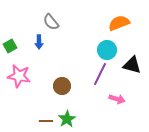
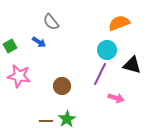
blue arrow: rotated 56 degrees counterclockwise
pink arrow: moved 1 px left, 1 px up
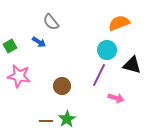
purple line: moved 1 px left, 1 px down
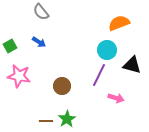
gray semicircle: moved 10 px left, 10 px up
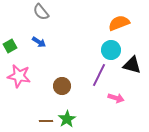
cyan circle: moved 4 px right
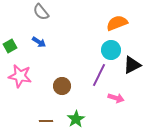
orange semicircle: moved 2 px left
black triangle: rotated 42 degrees counterclockwise
pink star: moved 1 px right
green star: moved 9 px right
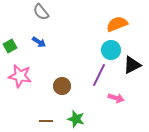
orange semicircle: moved 1 px down
green star: rotated 24 degrees counterclockwise
